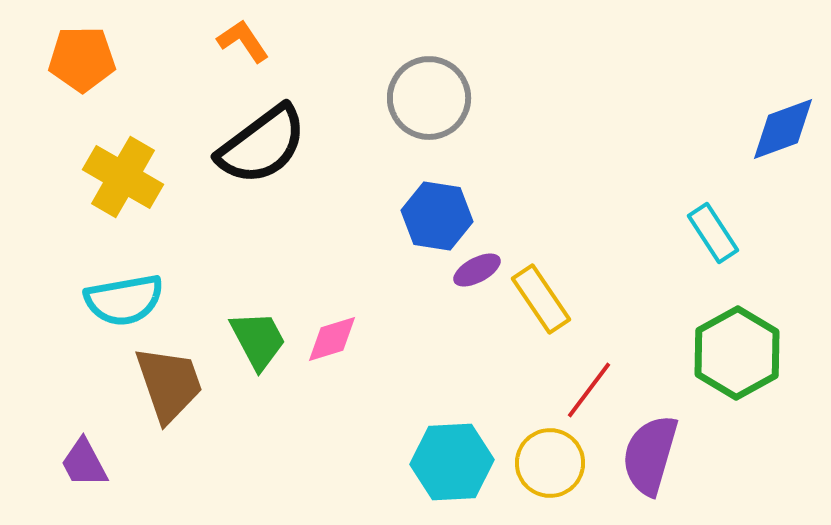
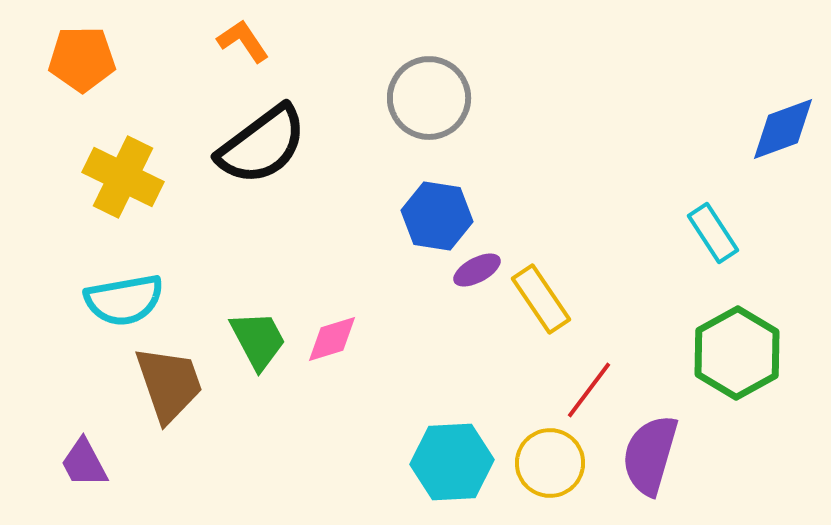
yellow cross: rotated 4 degrees counterclockwise
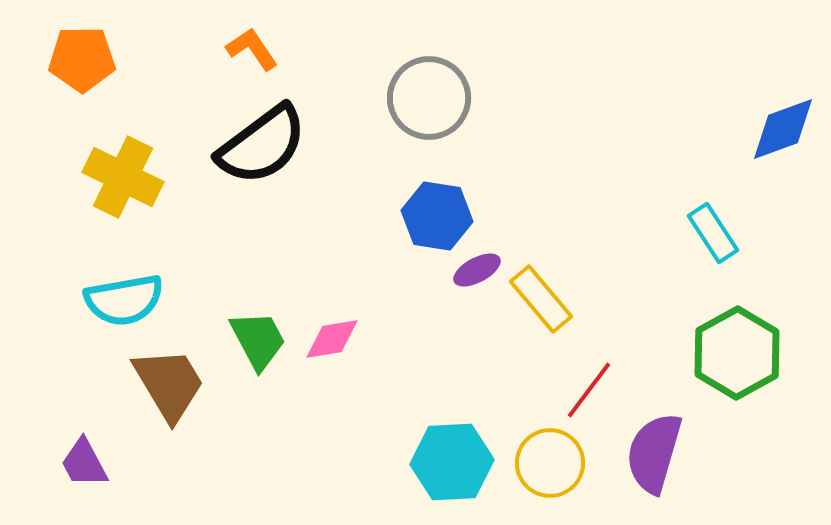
orange L-shape: moved 9 px right, 8 px down
yellow rectangle: rotated 6 degrees counterclockwise
pink diamond: rotated 8 degrees clockwise
brown trapezoid: rotated 12 degrees counterclockwise
purple semicircle: moved 4 px right, 2 px up
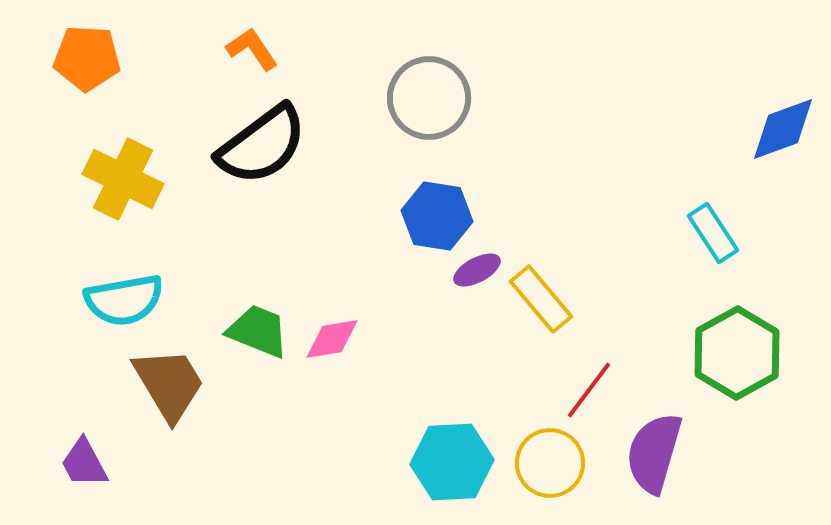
orange pentagon: moved 5 px right, 1 px up; rotated 4 degrees clockwise
yellow cross: moved 2 px down
green trapezoid: moved 9 px up; rotated 40 degrees counterclockwise
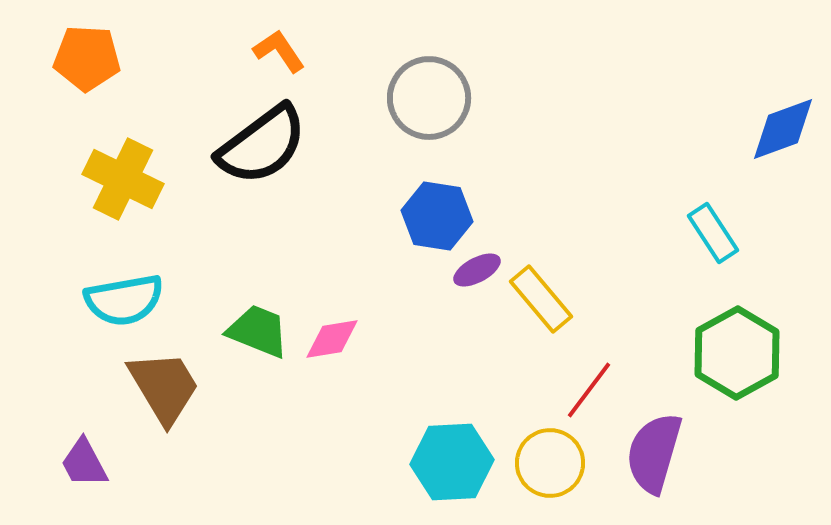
orange L-shape: moved 27 px right, 2 px down
brown trapezoid: moved 5 px left, 3 px down
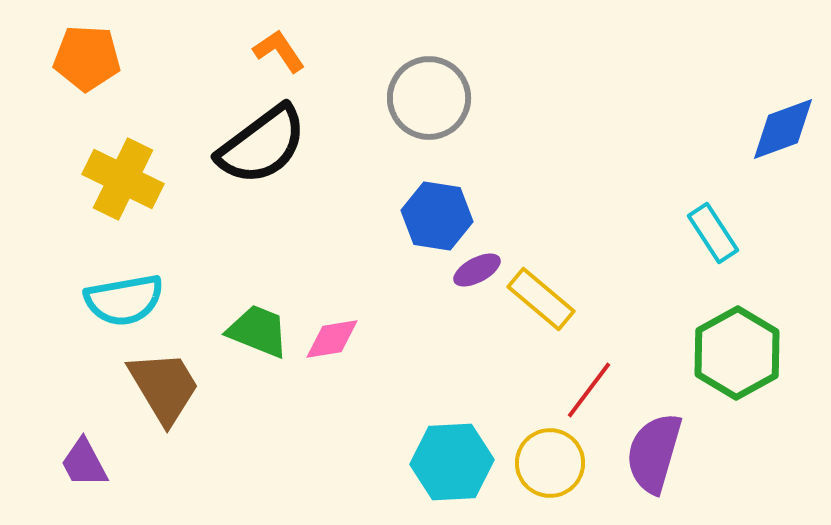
yellow rectangle: rotated 10 degrees counterclockwise
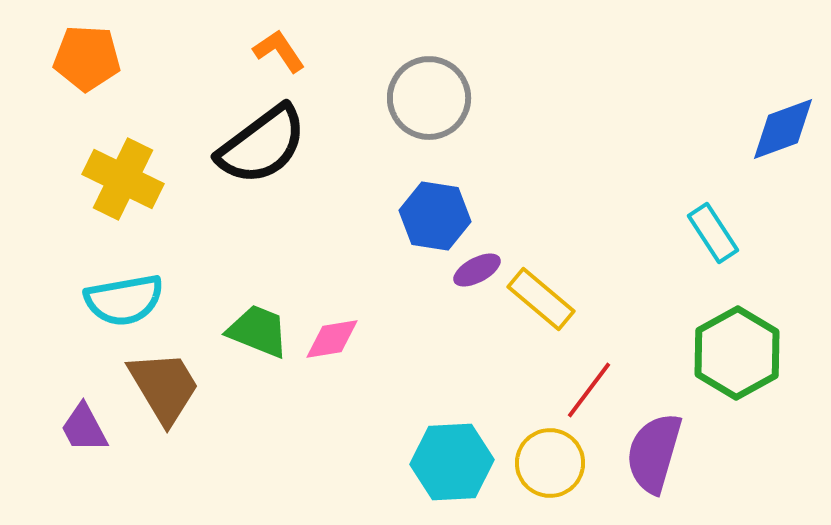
blue hexagon: moved 2 px left
purple trapezoid: moved 35 px up
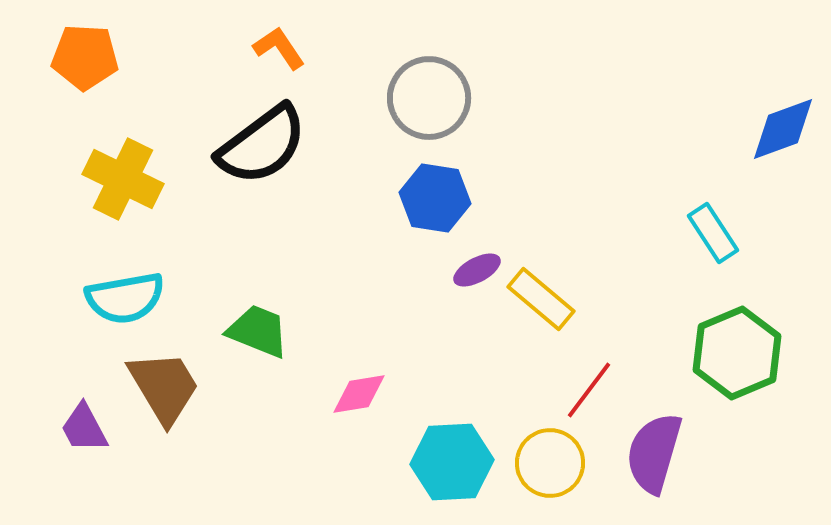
orange L-shape: moved 3 px up
orange pentagon: moved 2 px left, 1 px up
blue hexagon: moved 18 px up
cyan semicircle: moved 1 px right, 2 px up
pink diamond: moved 27 px right, 55 px down
green hexagon: rotated 6 degrees clockwise
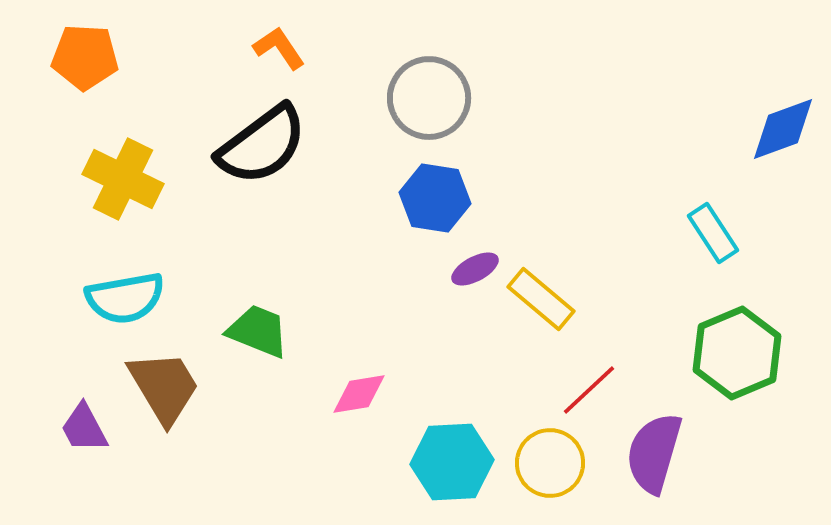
purple ellipse: moved 2 px left, 1 px up
red line: rotated 10 degrees clockwise
